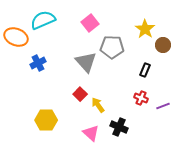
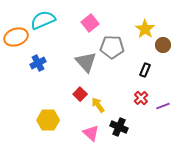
orange ellipse: rotated 40 degrees counterclockwise
red cross: rotated 24 degrees clockwise
yellow hexagon: moved 2 px right
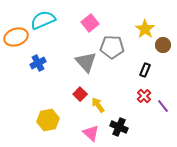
red cross: moved 3 px right, 2 px up
purple line: rotated 72 degrees clockwise
yellow hexagon: rotated 10 degrees counterclockwise
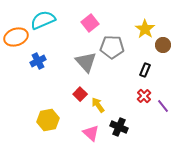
blue cross: moved 2 px up
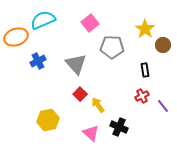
gray triangle: moved 10 px left, 2 px down
black rectangle: rotated 32 degrees counterclockwise
red cross: moved 2 px left; rotated 16 degrees clockwise
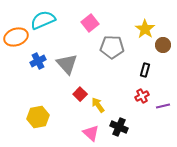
gray triangle: moved 9 px left
black rectangle: rotated 24 degrees clockwise
purple line: rotated 64 degrees counterclockwise
yellow hexagon: moved 10 px left, 3 px up
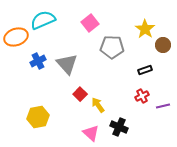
black rectangle: rotated 56 degrees clockwise
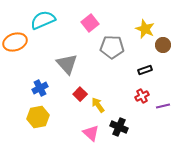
yellow star: rotated 12 degrees counterclockwise
orange ellipse: moved 1 px left, 5 px down
blue cross: moved 2 px right, 27 px down
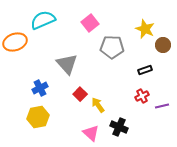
purple line: moved 1 px left
